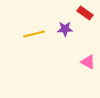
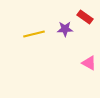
red rectangle: moved 4 px down
pink triangle: moved 1 px right, 1 px down
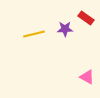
red rectangle: moved 1 px right, 1 px down
pink triangle: moved 2 px left, 14 px down
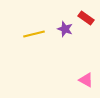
purple star: rotated 21 degrees clockwise
pink triangle: moved 1 px left, 3 px down
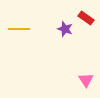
yellow line: moved 15 px left, 5 px up; rotated 15 degrees clockwise
pink triangle: rotated 28 degrees clockwise
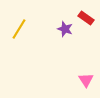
yellow line: rotated 60 degrees counterclockwise
